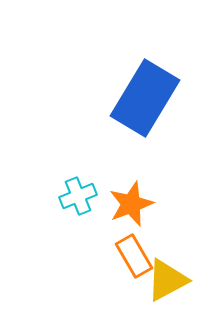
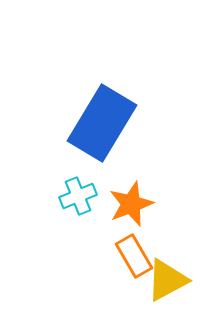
blue rectangle: moved 43 px left, 25 px down
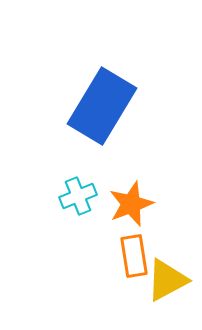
blue rectangle: moved 17 px up
orange rectangle: rotated 21 degrees clockwise
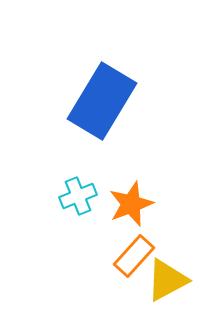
blue rectangle: moved 5 px up
orange rectangle: rotated 51 degrees clockwise
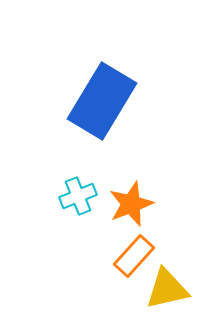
yellow triangle: moved 9 px down; rotated 15 degrees clockwise
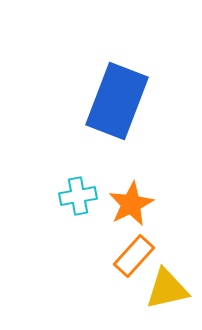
blue rectangle: moved 15 px right; rotated 10 degrees counterclockwise
cyan cross: rotated 12 degrees clockwise
orange star: rotated 6 degrees counterclockwise
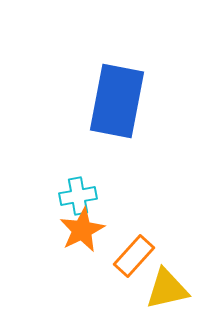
blue rectangle: rotated 10 degrees counterclockwise
orange star: moved 49 px left, 26 px down
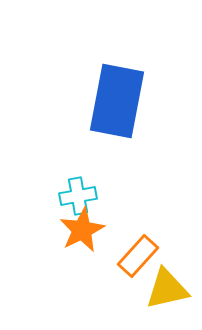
orange rectangle: moved 4 px right
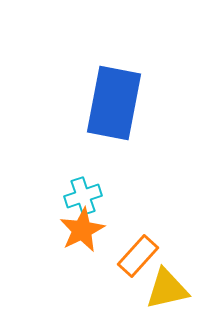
blue rectangle: moved 3 px left, 2 px down
cyan cross: moved 5 px right; rotated 9 degrees counterclockwise
